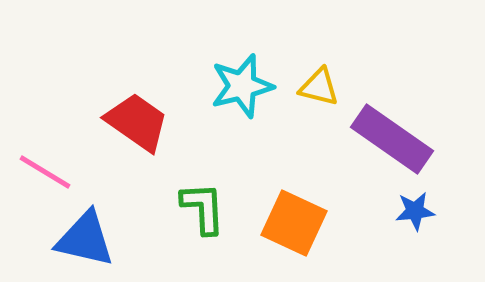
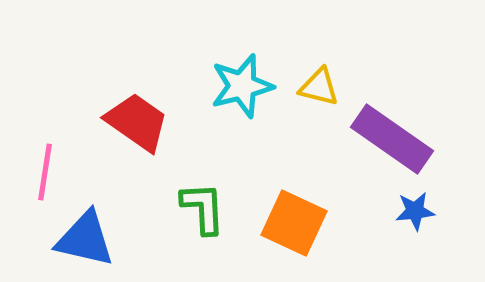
pink line: rotated 68 degrees clockwise
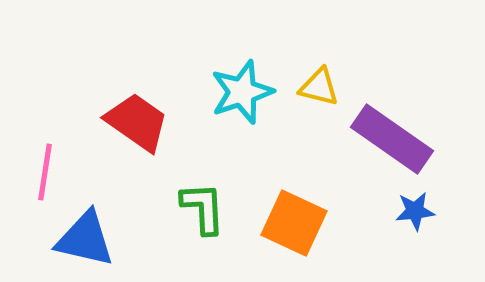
cyan star: moved 6 px down; rotated 4 degrees counterclockwise
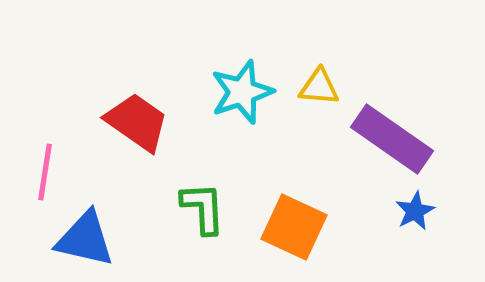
yellow triangle: rotated 9 degrees counterclockwise
blue star: rotated 21 degrees counterclockwise
orange square: moved 4 px down
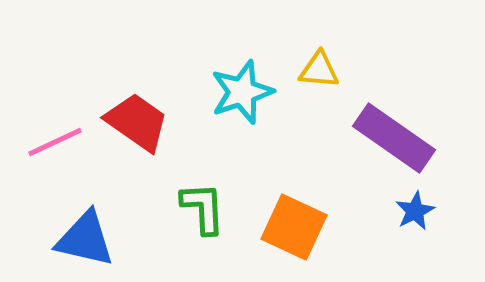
yellow triangle: moved 17 px up
purple rectangle: moved 2 px right, 1 px up
pink line: moved 10 px right, 30 px up; rotated 56 degrees clockwise
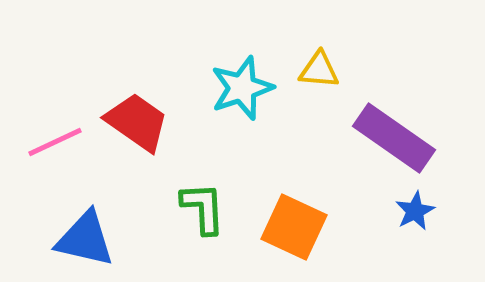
cyan star: moved 4 px up
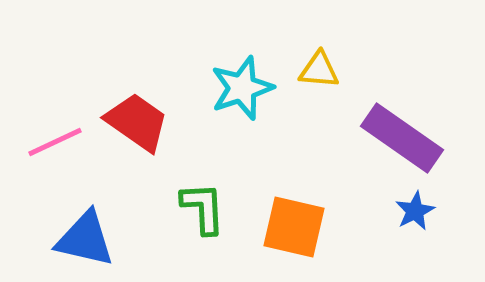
purple rectangle: moved 8 px right
orange square: rotated 12 degrees counterclockwise
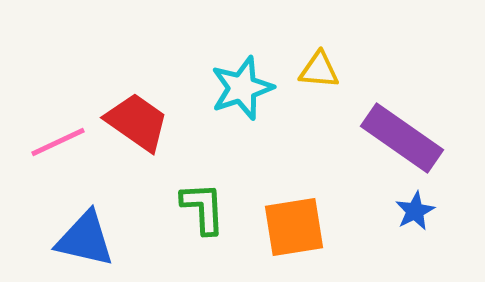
pink line: moved 3 px right
orange square: rotated 22 degrees counterclockwise
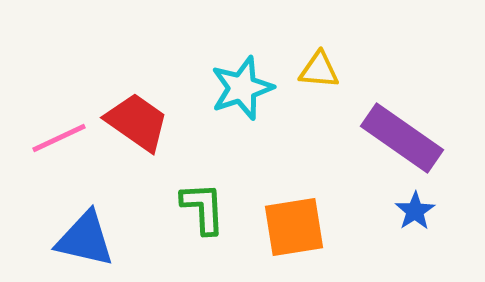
pink line: moved 1 px right, 4 px up
blue star: rotated 6 degrees counterclockwise
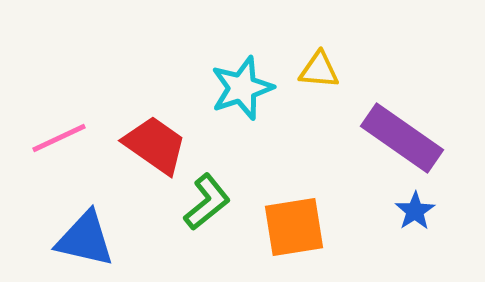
red trapezoid: moved 18 px right, 23 px down
green L-shape: moved 4 px right, 6 px up; rotated 54 degrees clockwise
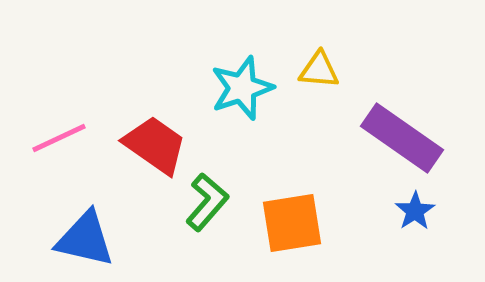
green L-shape: rotated 10 degrees counterclockwise
orange square: moved 2 px left, 4 px up
